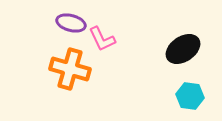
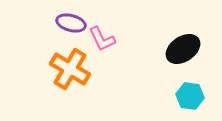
orange cross: rotated 15 degrees clockwise
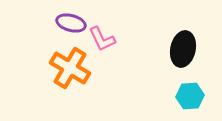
black ellipse: rotated 44 degrees counterclockwise
orange cross: moved 1 px up
cyan hexagon: rotated 12 degrees counterclockwise
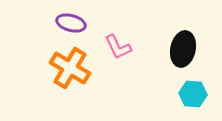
pink L-shape: moved 16 px right, 8 px down
cyan hexagon: moved 3 px right, 2 px up; rotated 8 degrees clockwise
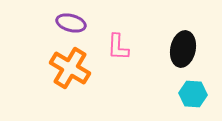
pink L-shape: rotated 28 degrees clockwise
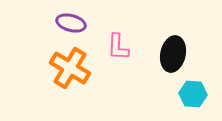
black ellipse: moved 10 px left, 5 px down
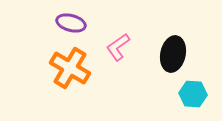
pink L-shape: rotated 52 degrees clockwise
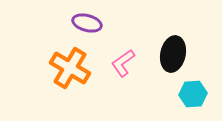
purple ellipse: moved 16 px right
pink L-shape: moved 5 px right, 16 px down
cyan hexagon: rotated 8 degrees counterclockwise
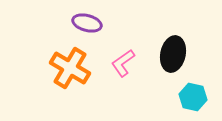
cyan hexagon: moved 3 px down; rotated 16 degrees clockwise
